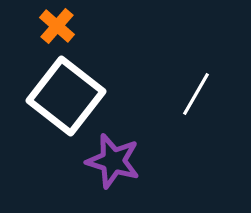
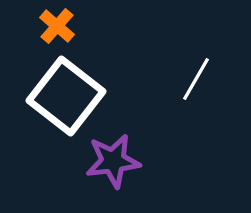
white line: moved 15 px up
purple star: rotated 24 degrees counterclockwise
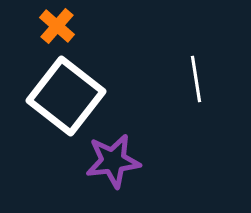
white line: rotated 39 degrees counterclockwise
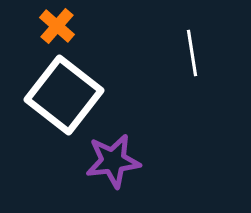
white line: moved 4 px left, 26 px up
white square: moved 2 px left, 1 px up
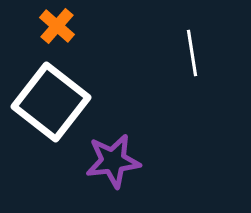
white square: moved 13 px left, 7 px down
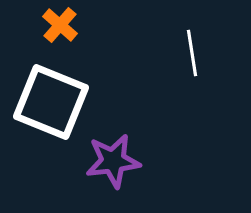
orange cross: moved 3 px right, 1 px up
white square: rotated 16 degrees counterclockwise
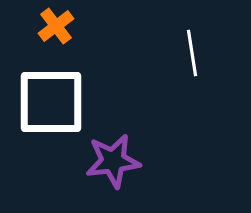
orange cross: moved 4 px left, 1 px down; rotated 12 degrees clockwise
white square: rotated 22 degrees counterclockwise
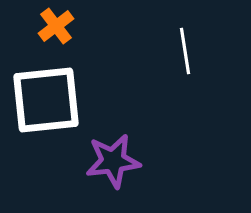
white line: moved 7 px left, 2 px up
white square: moved 5 px left, 2 px up; rotated 6 degrees counterclockwise
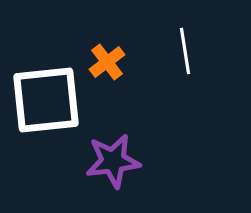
orange cross: moved 51 px right, 36 px down
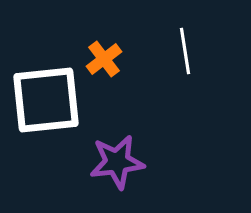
orange cross: moved 3 px left, 3 px up
purple star: moved 4 px right, 1 px down
